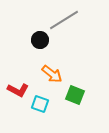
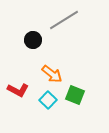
black circle: moved 7 px left
cyan square: moved 8 px right, 4 px up; rotated 24 degrees clockwise
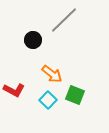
gray line: rotated 12 degrees counterclockwise
red L-shape: moved 4 px left
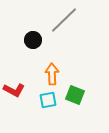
orange arrow: rotated 130 degrees counterclockwise
cyan square: rotated 36 degrees clockwise
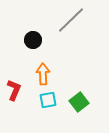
gray line: moved 7 px right
orange arrow: moved 9 px left
red L-shape: rotated 95 degrees counterclockwise
green square: moved 4 px right, 7 px down; rotated 30 degrees clockwise
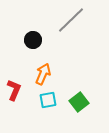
orange arrow: rotated 25 degrees clockwise
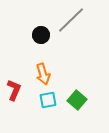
black circle: moved 8 px right, 5 px up
orange arrow: rotated 140 degrees clockwise
green square: moved 2 px left, 2 px up; rotated 12 degrees counterclockwise
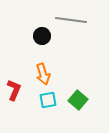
gray line: rotated 52 degrees clockwise
black circle: moved 1 px right, 1 px down
green square: moved 1 px right
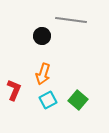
orange arrow: rotated 35 degrees clockwise
cyan square: rotated 18 degrees counterclockwise
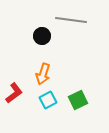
red L-shape: moved 3 px down; rotated 30 degrees clockwise
green square: rotated 24 degrees clockwise
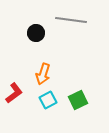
black circle: moved 6 px left, 3 px up
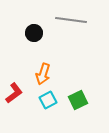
black circle: moved 2 px left
